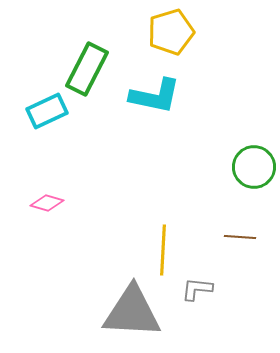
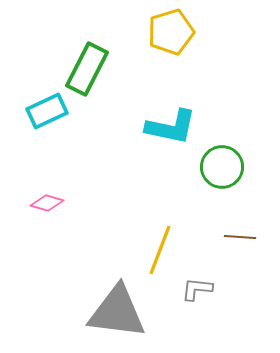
cyan L-shape: moved 16 px right, 31 px down
green circle: moved 32 px left
yellow line: moved 3 px left; rotated 18 degrees clockwise
gray triangle: moved 15 px left; rotated 4 degrees clockwise
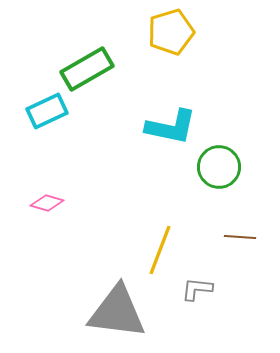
green rectangle: rotated 33 degrees clockwise
green circle: moved 3 px left
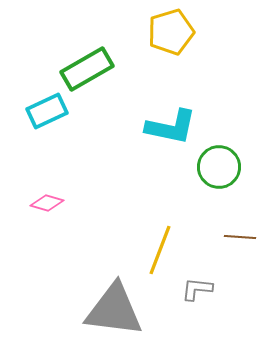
gray triangle: moved 3 px left, 2 px up
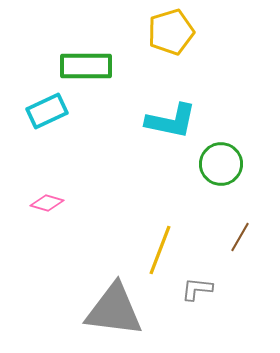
green rectangle: moved 1 px left, 3 px up; rotated 30 degrees clockwise
cyan L-shape: moved 6 px up
green circle: moved 2 px right, 3 px up
brown line: rotated 64 degrees counterclockwise
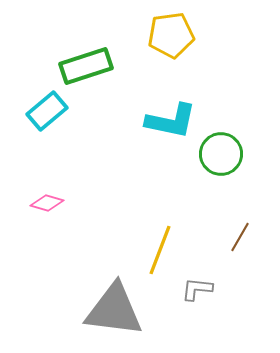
yellow pentagon: moved 3 px down; rotated 9 degrees clockwise
green rectangle: rotated 18 degrees counterclockwise
cyan rectangle: rotated 15 degrees counterclockwise
green circle: moved 10 px up
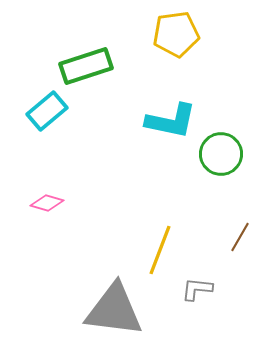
yellow pentagon: moved 5 px right, 1 px up
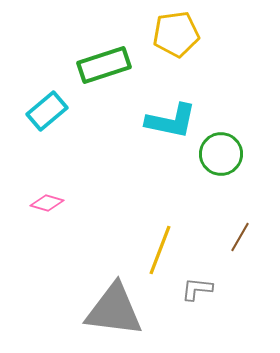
green rectangle: moved 18 px right, 1 px up
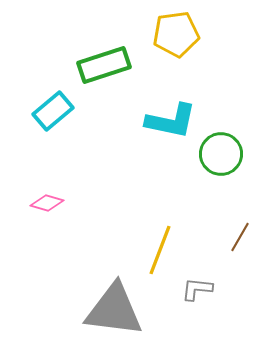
cyan rectangle: moved 6 px right
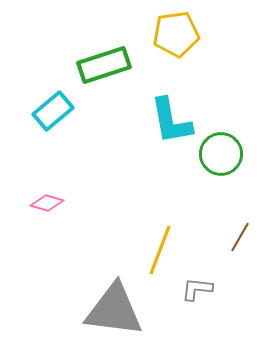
cyan L-shape: rotated 68 degrees clockwise
